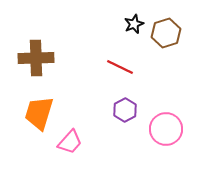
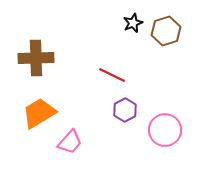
black star: moved 1 px left, 1 px up
brown hexagon: moved 2 px up
red line: moved 8 px left, 8 px down
orange trapezoid: rotated 42 degrees clockwise
pink circle: moved 1 px left, 1 px down
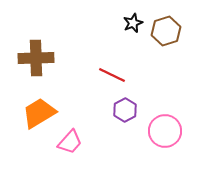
pink circle: moved 1 px down
